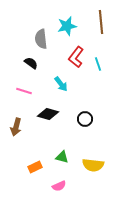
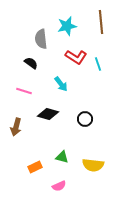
red L-shape: rotated 95 degrees counterclockwise
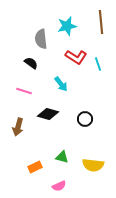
brown arrow: moved 2 px right
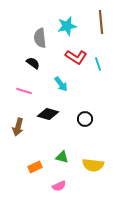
gray semicircle: moved 1 px left, 1 px up
black semicircle: moved 2 px right
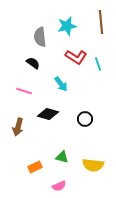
gray semicircle: moved 1 px up
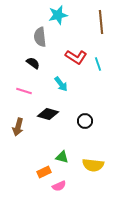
cyan star: moved 9 px left, 11 px up
black circle: moved 2 px down
orange rectangle: moved 9 px right, 5 px down
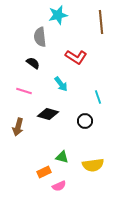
cyan line: moved 33 px down
yellow semicircle: rotated 15 degrees counterclockwise
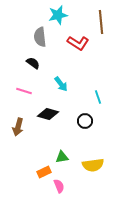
red L-shape: moved 2 px right, 14 px up
green triangle: rotated 24 degrees counterclockwise
pink semicircle: rotated 88 degrees counterclockwise
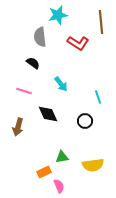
black diamond: rotated 50 degrees clockwise
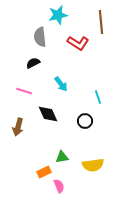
black semicircle: rotated 64 degrees counterclockwise
